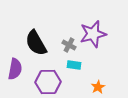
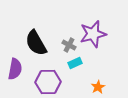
cyan rectangle: moved 1 px right, 2 px up; rotated 32 degrees counterclockwise
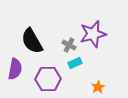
black semicircle: moved 4 px left, 2 px up
purple hexagon: moved 3 px up
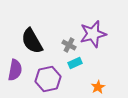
purple semicircle: moved 1 px down
purple hexagon: rotated 10 degrees counterclockwise
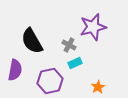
purple star: moved 7 px up
purple hexagon: moved 2 px right, 2 px down
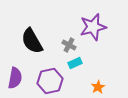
purple semicircle: moved 8 px down
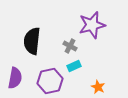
purple star: moved 1 px left, 2 px up
black semicircle: rotated 36 degrees clockwise
gray cross: moved 1 px right, 1 px down
cyan rectangle: moved 1 px left, 3 px down
orange star: rotated 16 degrees counterclockwise
